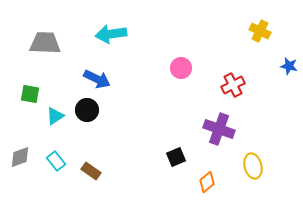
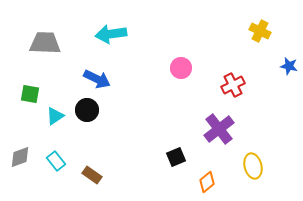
purple cross: rotated 32 degrees clockwise
brown rectangle: moved 1 px right, 4 px down
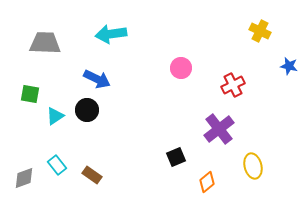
gray diamond: moved 4 px right, 21 px down
cyan rectangle: moved 1 px right, 4 px down
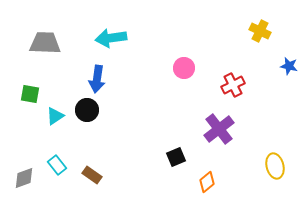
cyan arrow: moved 4 px down
pink circle: moved 3 px right
blue arrow: rotated 72 degrees clockwise
yellow ellipse: moved 22 px right
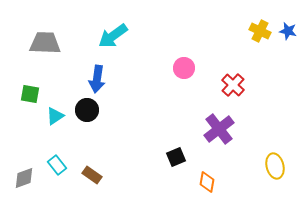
cyan arrow: moved 2 px right, 2 px up; rotated 28 degrees counterclockwise
blue star: moved 1 px left, 35 px up
red cross: rotated 20 degrees counterclockwise
orange diamond: rotated 40 degrees counterclockwise
